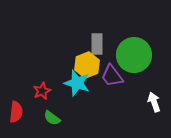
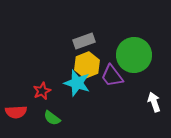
gray rectangle: moved 13 px left, 3 px up; rotated 70 degrees clockwise
red semicircle: rotated 80 degrees clockwise
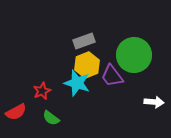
white arrow: rotated 114 degrees clockwise
red semicircle: rotated 25 degrees counterclockwise
green semicircle: moved 1 px left
